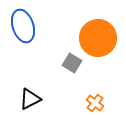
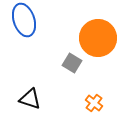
blue ellipse: moved 1 px right, 6 px up
black triangle: rotated 45 degrees clockwise
orange cross: moved 1 px left
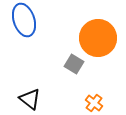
gray square: moved 2 px right, 1 px down
black triangle: rotated 20 degrees clockwise
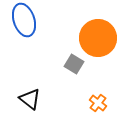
orange cross: moved 4 px right
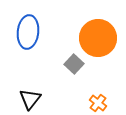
blue ellipse: moved 4 px right, 12 px down; rotated 24 degrees clockwise
gray square: rotated 12 degrees clockwise
black triangle: rotated 30 degrees clockwise
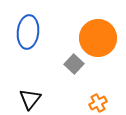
orange cross: rotated 24 degrees clockwise
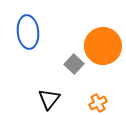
blue ellipse: rotated 12 degrees counterclockwise
orange circle: moved 5 px right, 8 px down
black triangle: moved 19 px right
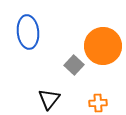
gray square: moved 1 px down
orange cross: rotated 24 degrees clockwise
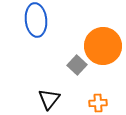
blue ellipse: moved 8 px right, 12 px up
gray square: moved 3 px right
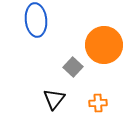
orange circle: moved 1 px right, 1 px up
gray square: moved 4 px left, 2 px down
black triangle: moved 5 px right
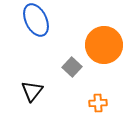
blue ellipse: rotated 20 degrees counterclockwise
gray square: moved 1 px left
black triangle: moved 22 px left, 8 px up
